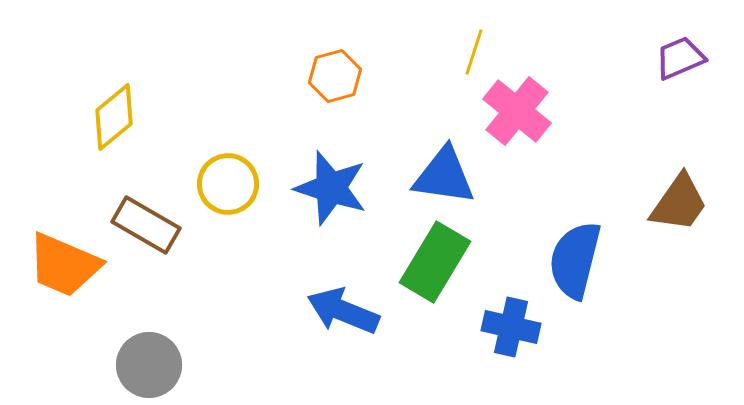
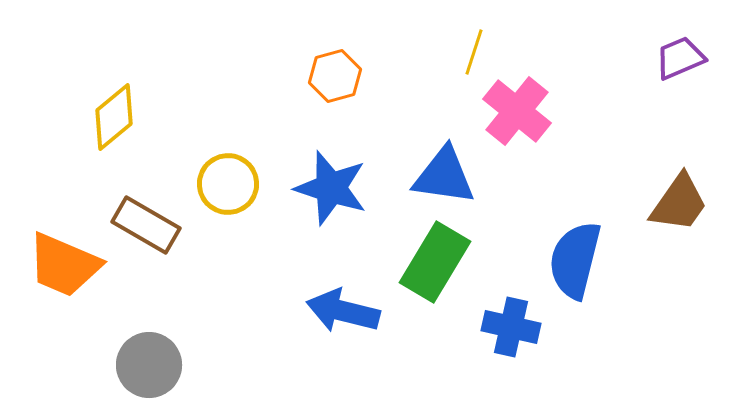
blue arrow: rotated 8 degrees counterclockwise
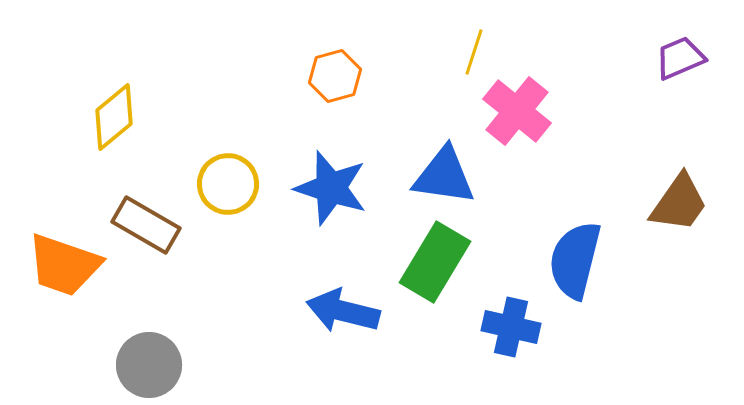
orange trapezoid: rotated 4 degrees counterclockwise
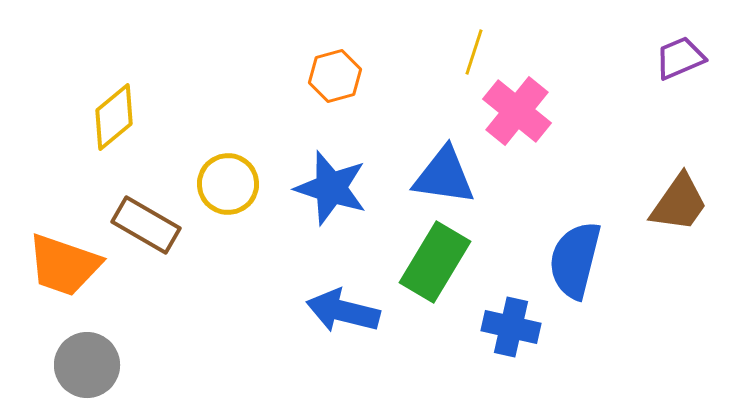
gray circle: moved 62 px left
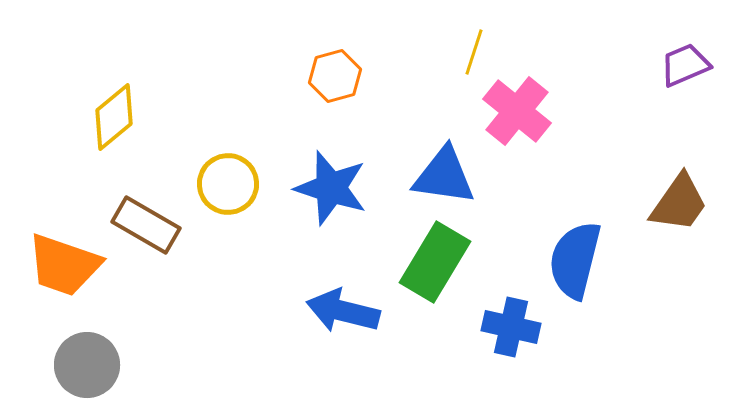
purple trapezoid: moved 5 px right, 7 px down
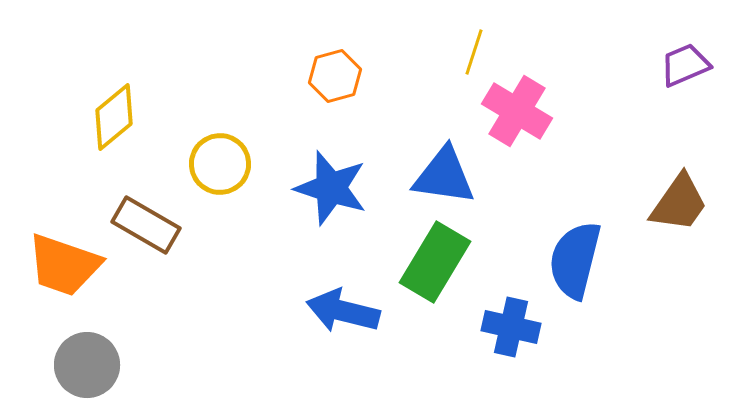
pink cross: rotated 8 degrees counterclockwise
yellow circle: moved 8 px left, 20 px up
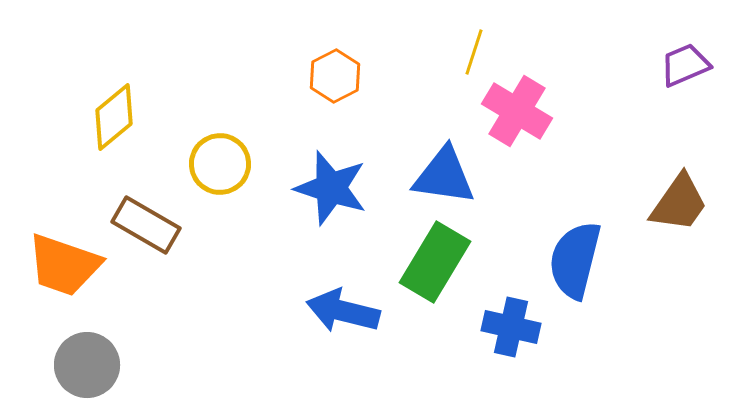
orange hexagon: rotated 12 degrees counterclockwise
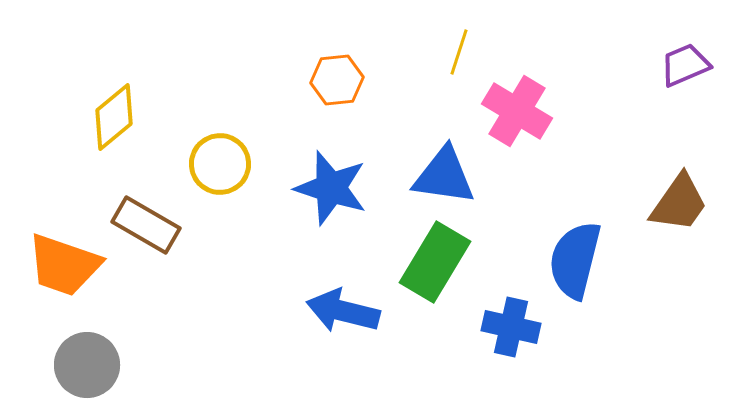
yellow line: moved 15 px left
orange hexagon: moved 2 px right, 4 px down; rotated 21 degrees clockwise
